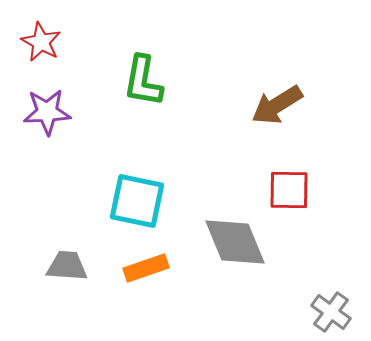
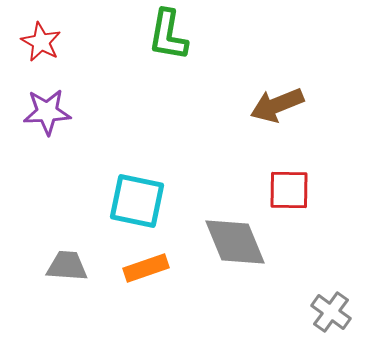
green L-shape: moved 25 px right, 46 px up
brown arrow: rotated 10 degrees clockwise
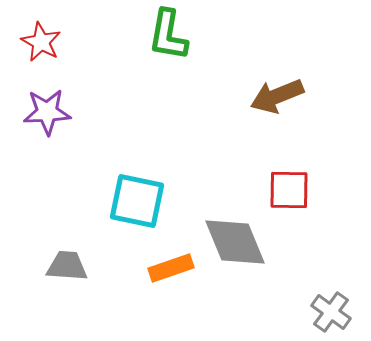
brown arrow: moved 9 px up
orange rectangle: moved 25 px right
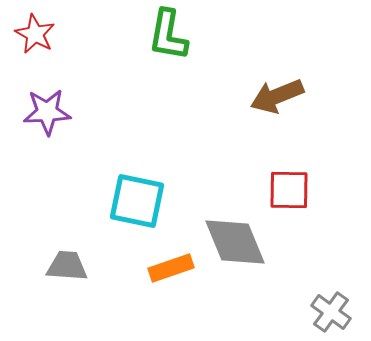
red star: moved 6 px left, 8 px up
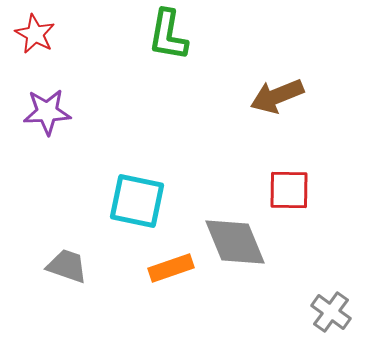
gray trapezoid: rotated 15 degrees clockwise
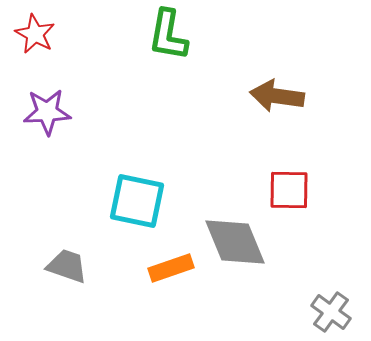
brown arrow: rotated 30 degrees clockwise
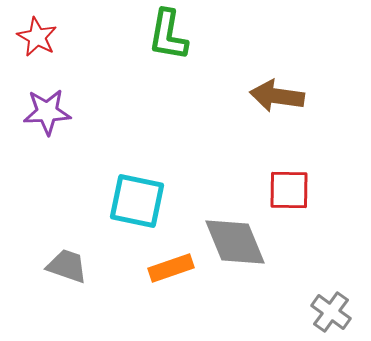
red star: moved 2 px right, 3 px down
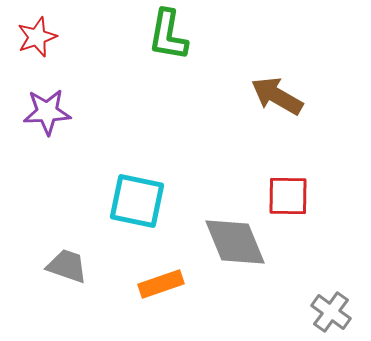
red star: rotated 24 degrees clockwise
brown arrow: rotated 22 degrees clockwise
red square: moved 1 px left, 6 px down
orange rectangle: moved 10 px left, 16 px down
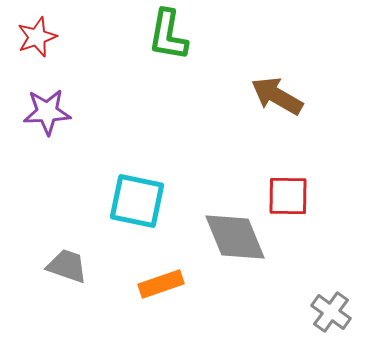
gray diamond: moved 5 px up
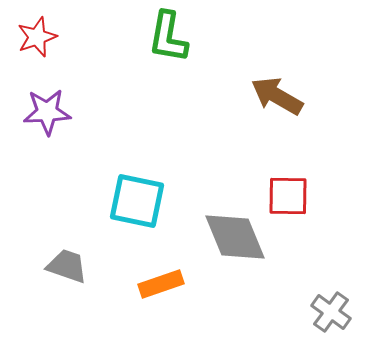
green L-shape: moved 2 px down
